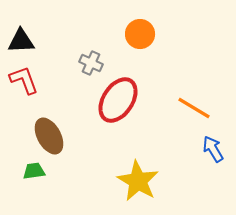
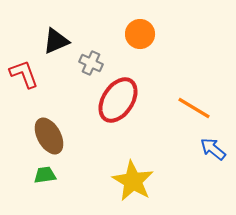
black triangle: moved 35 px right; rotated 20 degrees counterclockwise
red L-shape: moved 6 px up
blue arrow: rotated 20 degrees counterclockwise
green trapezoid: moved 11 px right, 4 px down
yellow star: moved 5 px left
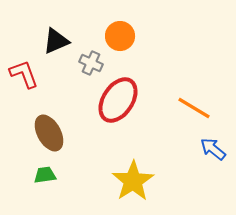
orange circle: moved 20 px left, 2 px down
brown ellipse: moved 3 px up
yellow star: rotated 9 degrees clockwise
